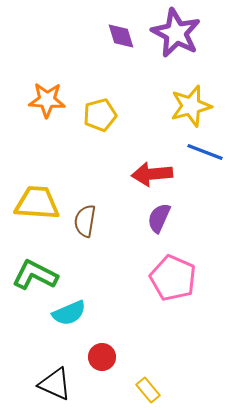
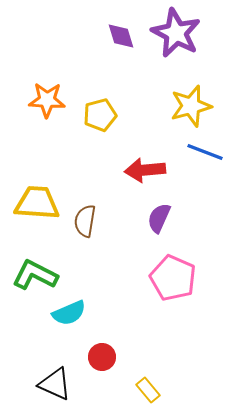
red arrow: moved 7 px left, 4 px up
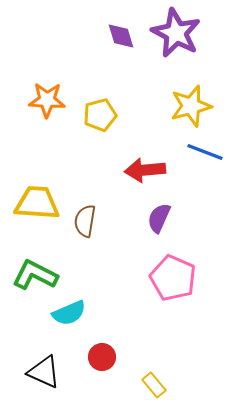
black triangle: moved 11 px left, 12 px up
yellow rectangle: moved 6 px right, 5 px up
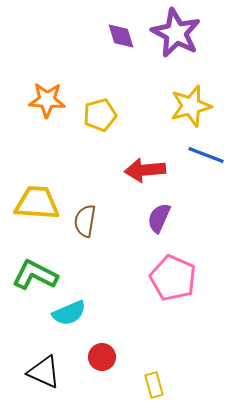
blue line: moved 1 px right, 3 px down
yellow rectangle: rotated 25 degrees clockwise
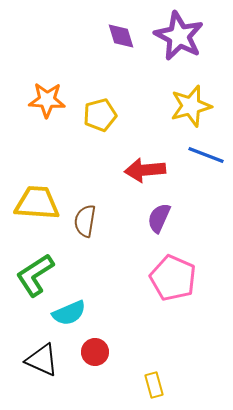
purple star: moved 3 px right, 3 px down
green L-shape: rotated 60 degrees counterclockwise
red circle: moved 7 px left, 5 px up
black triangle: moved 2 px left, 12 px up
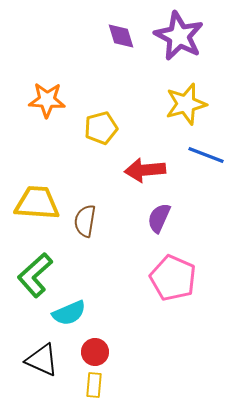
yellow star: moved 5 px left, 2 px up
yellow pentagon: moved 1 px right, 13 px down
green L-shape: rotated 9 degrees counterclockwise
yellow rectangle: moved 60 px left; rotated 20 degrees clockwise
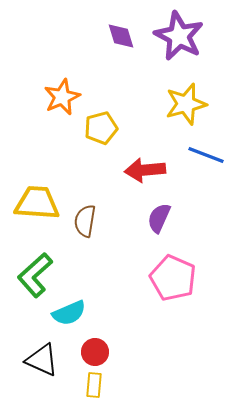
orange star: moved 15 px right, 3 px up; rotated 27 degrees counterclockwise
